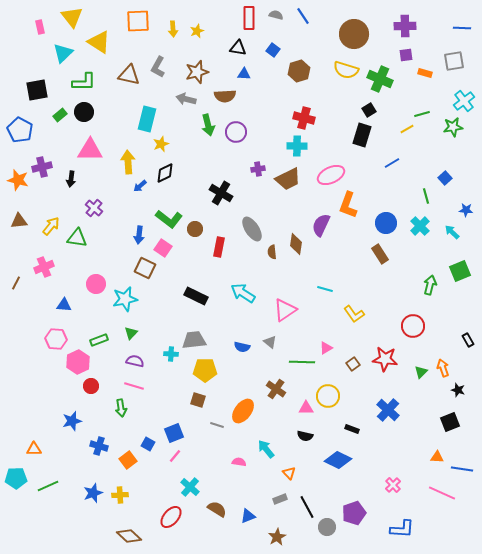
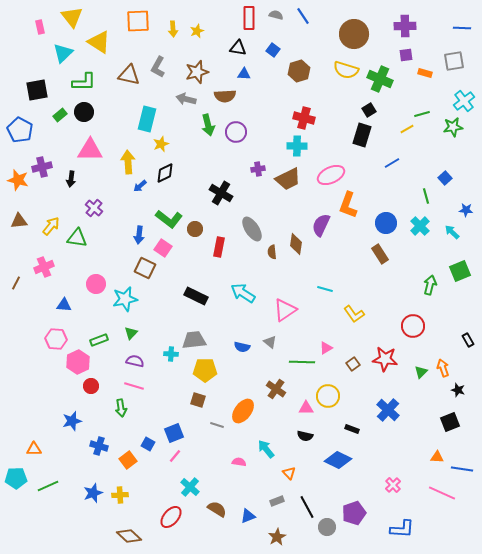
gray rectangle at (280, 499): moved 3 px left, 2 px down
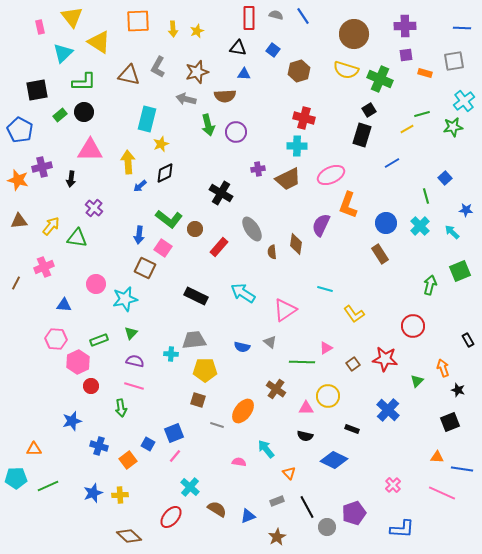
red rectangle at (219, 247): rotated 30 degrees clockwise
green triangle at (421, 372): moved 4 px left, 9 px down
blue diamond at (338, 460): moved 4 px left
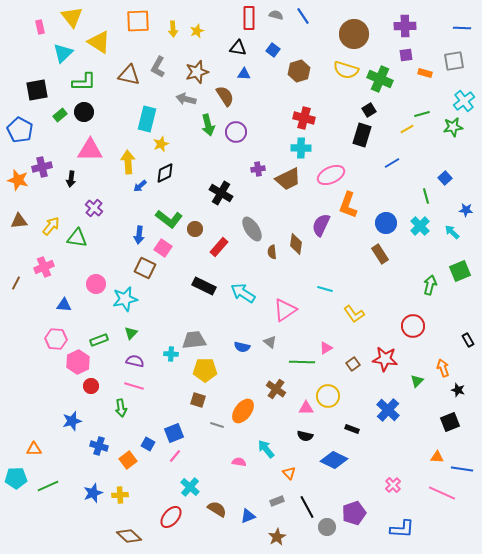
brown semicircle at (225, 96): rotated 120 degrees counterclockwise
cyan cross at (297, 146): moved 4 px right, 2 px down
black rectangle at (196, 296): moved 8 px right, 10 px up
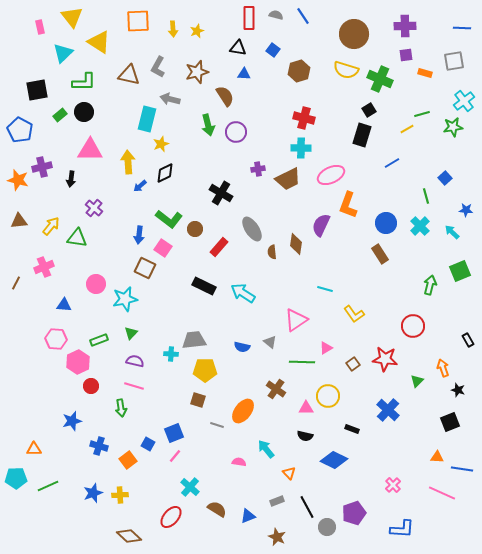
gray arrow at (186, 99): moved 16 px left
pink triangle at (285, 310): moved 11 px right, 10 px down
brown star at (277, 537): rotated 18 degrees counterclockwise
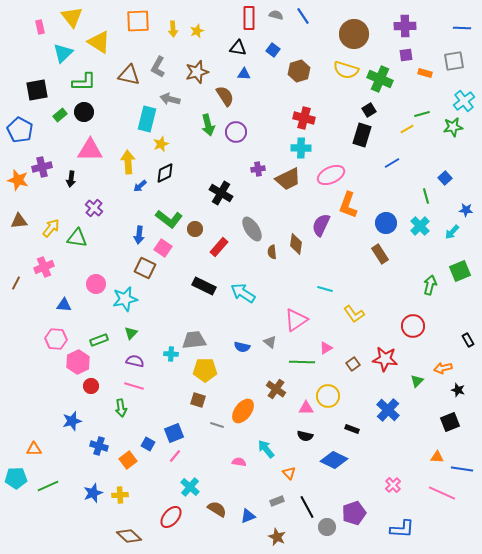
yellow arrow at (51, 226): moved 2 px down
cyan arrow at (452, 232): rotated 91 degrees counterclockwise
orange arrow at (443, 368): rotated 84 degrees counterclockwise
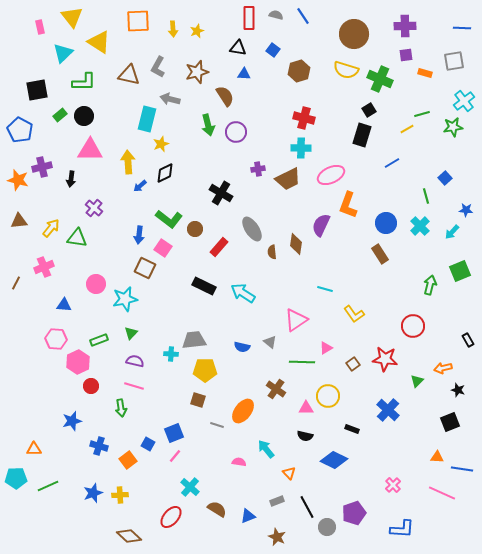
black circle at (84, 112): moved 4 px down
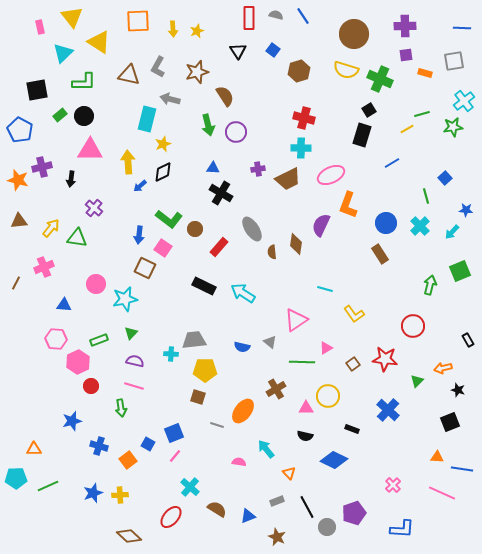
black triangle at (238, 48): moved 3 px down; rotated 48 degrees clockwise
blue triangle at (244, 74): moved 31 px left, 94 px down
yellow star at (161, 144): moved 2 px right
black diamond at (165, 173): moved 2 px left, 1 px up
brown cross at (276, 389): rotated 24 degrees clockwise
brown square at (198, 400): moved 3 px up
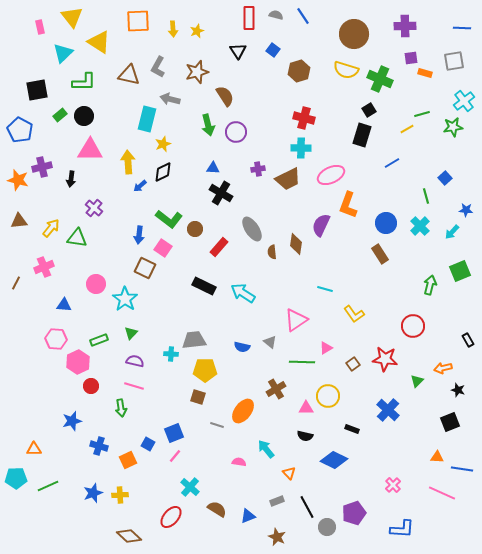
purple square at (406, 55): moved 5 px right, 3 px down
cyan star at (125, 299): rotated 25 degrees counterclockwise
orange square at (128, 460): rotated 12 degrees clockwise
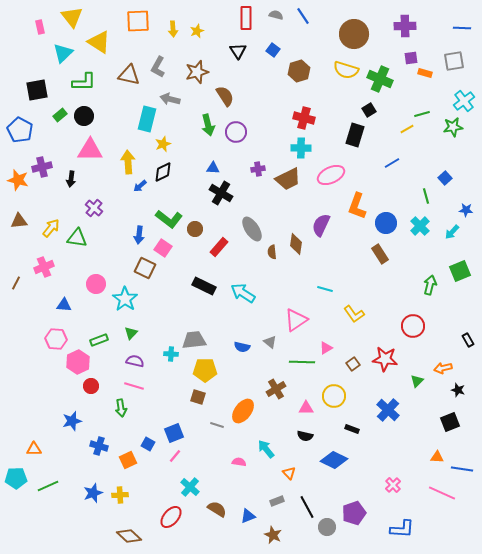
red rectangle at (249, 18): moved 3 px left
black rectangle at (362, 135): moved 7 px left
orange L-shape at (348, 205): moved 9 px right, 1 px down
yellow circle at (328, 396): moved 6 px right
brown star at (277, 537): moved 4 px left, 2 px up
